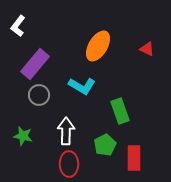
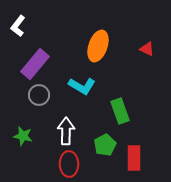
orange ellipse: rotated 12 degrees counterclockwise
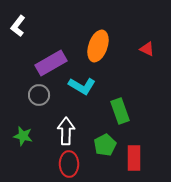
purple rectangle: moved 16 px right, 1 px up; rotated 20 degrees clockwise
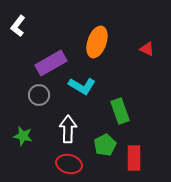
orange ellipse: moved 1 px left, 4 px up
white arrow: moved 2 px right, 2 px up
red ellipse: rotated 75 degrees counterclockwise
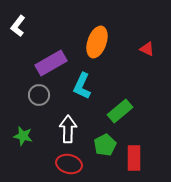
cyan L-shape: rotated 84 degrees clockwise
green rectangle: rotated 70 degrees clockwise
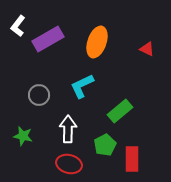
purple rectangle: moved 3 px left, 24 px up
cyan L-shape: rotated 40 degrees clockwise
red rectangle: moved 2 px left, 1 px down
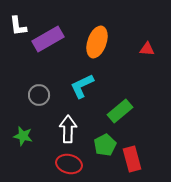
white L-shape: rotated 45 degrees counterclockwise
red triangle: rotated 21 degrees counterclockwise
red rectangle: rotated 15 degrees counterclockwise
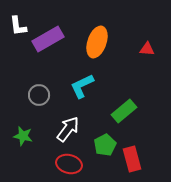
green rectangle: moved 4 px right
white arrow: rotated 36 degrees clockwise
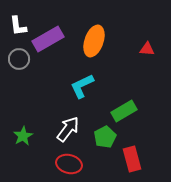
orange ellipse: moved 3 px left, 1 px up
gray circle: moved 20 px left, 36 px up
green rectangle: rotated 10 degrees clockwise
green star: rotated 30 degrees clockwise
green pentagon: moved 8 px up
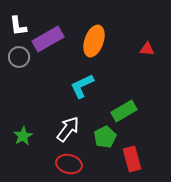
gray circle: moved 2 px up
